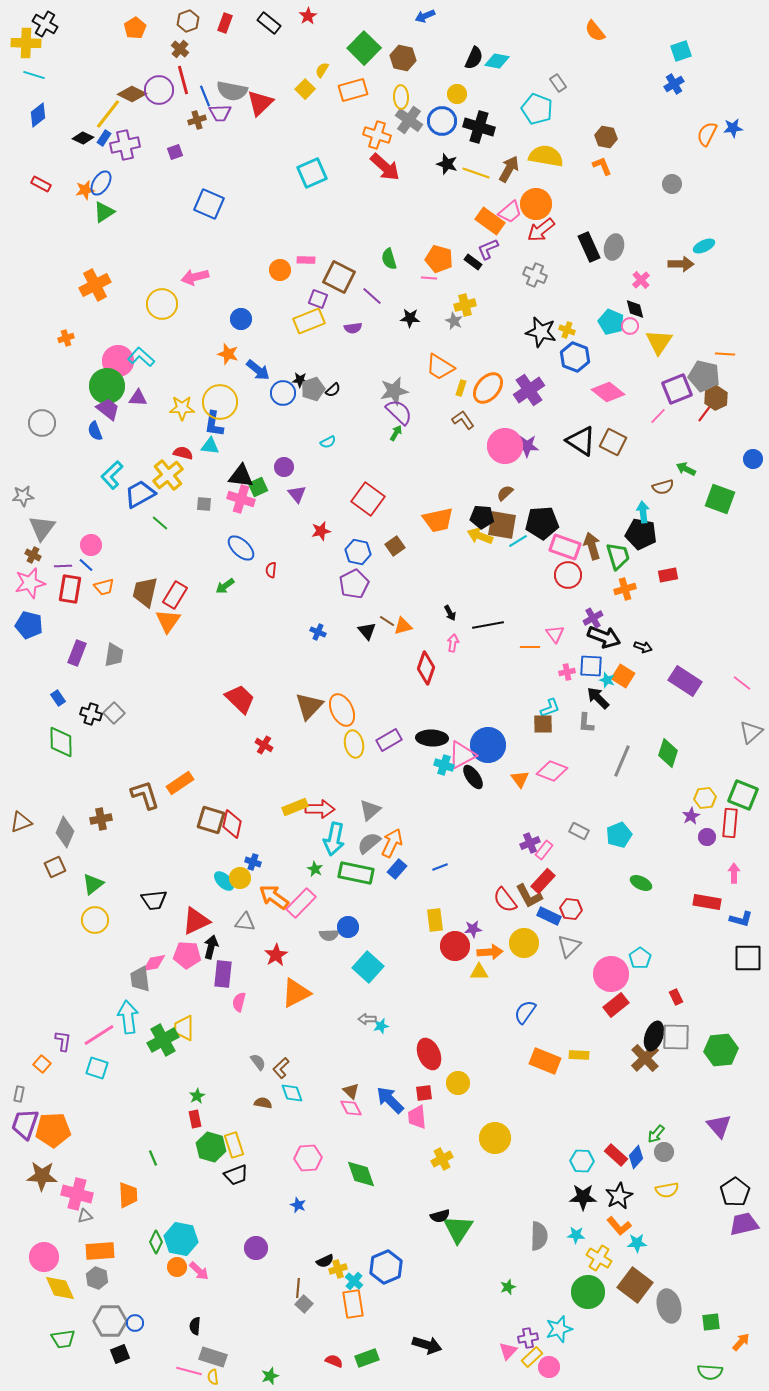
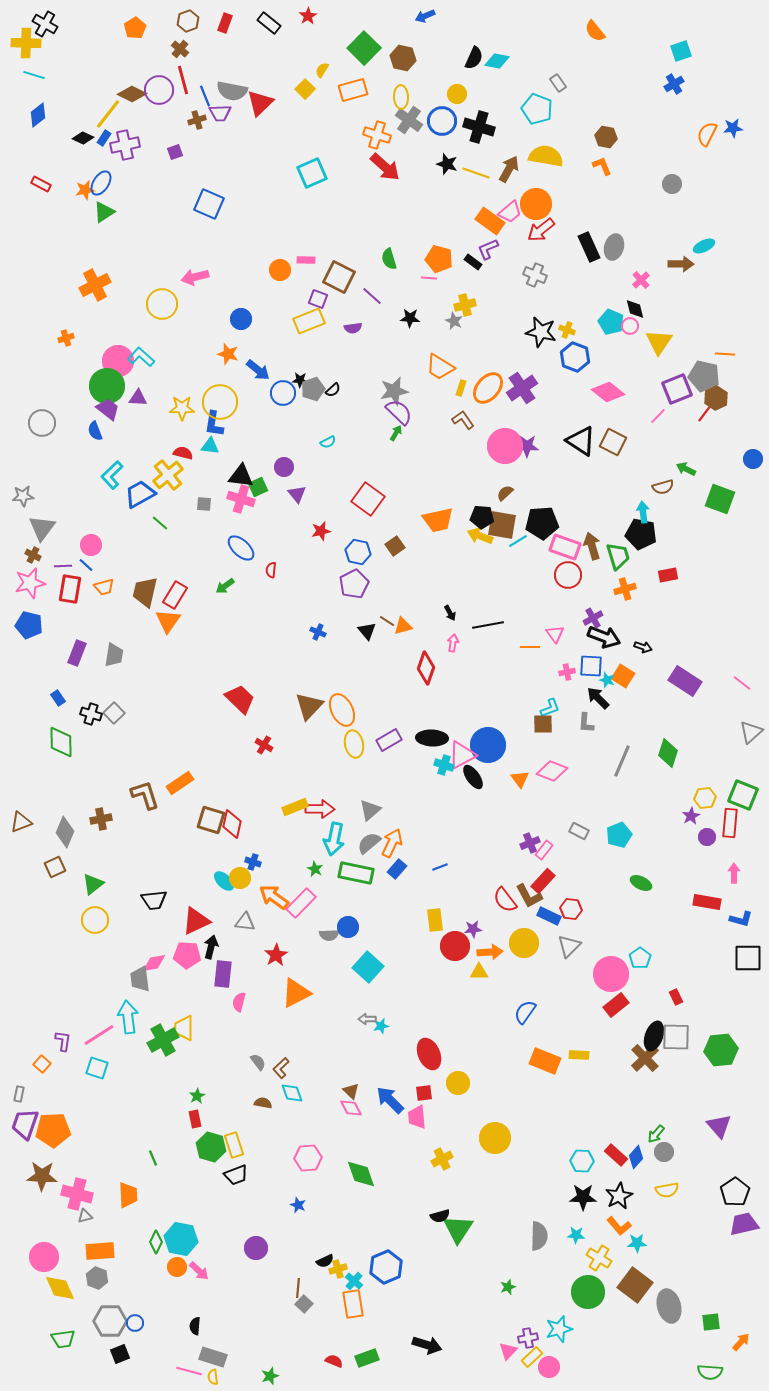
purple cross at (529, 390): moved 7 px left, 2 px up
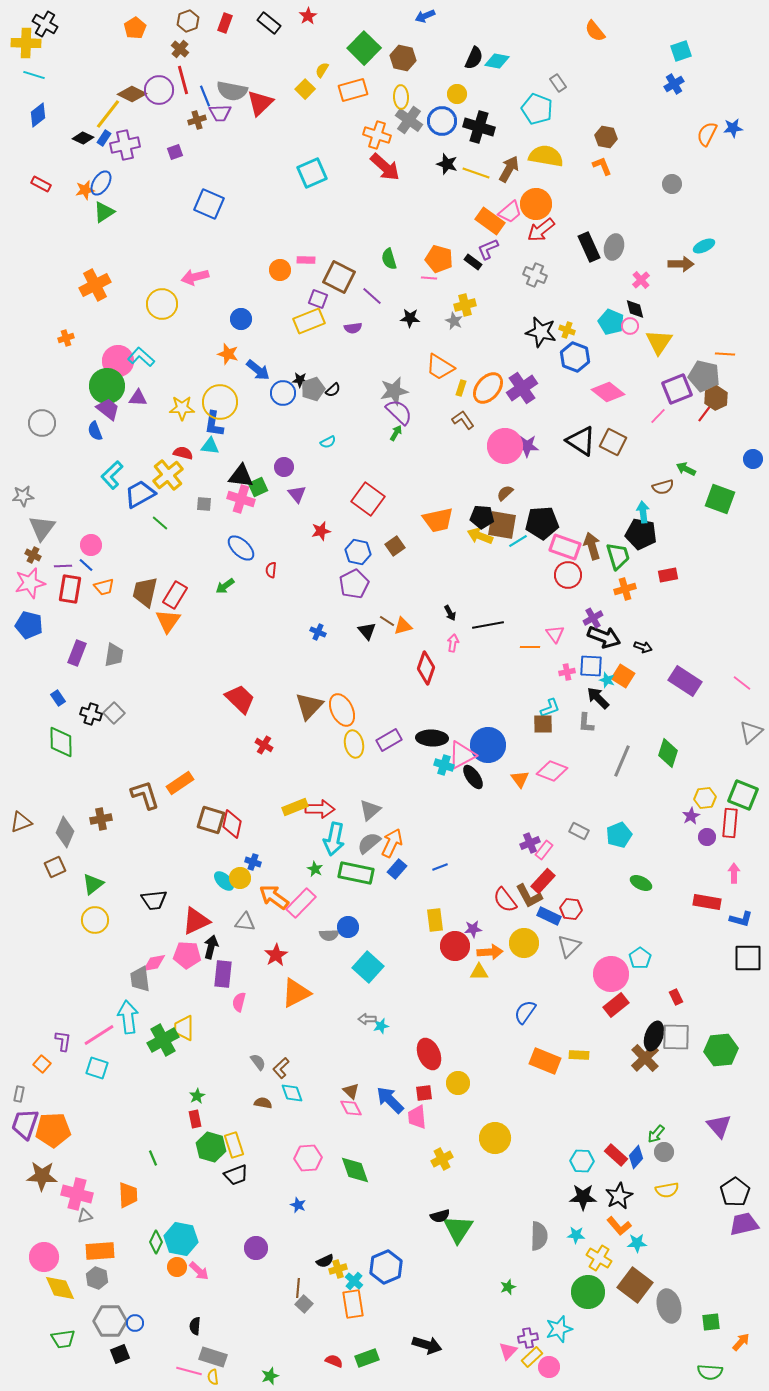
green diamond at (361, 1174): moved 6 px left, 4 px up
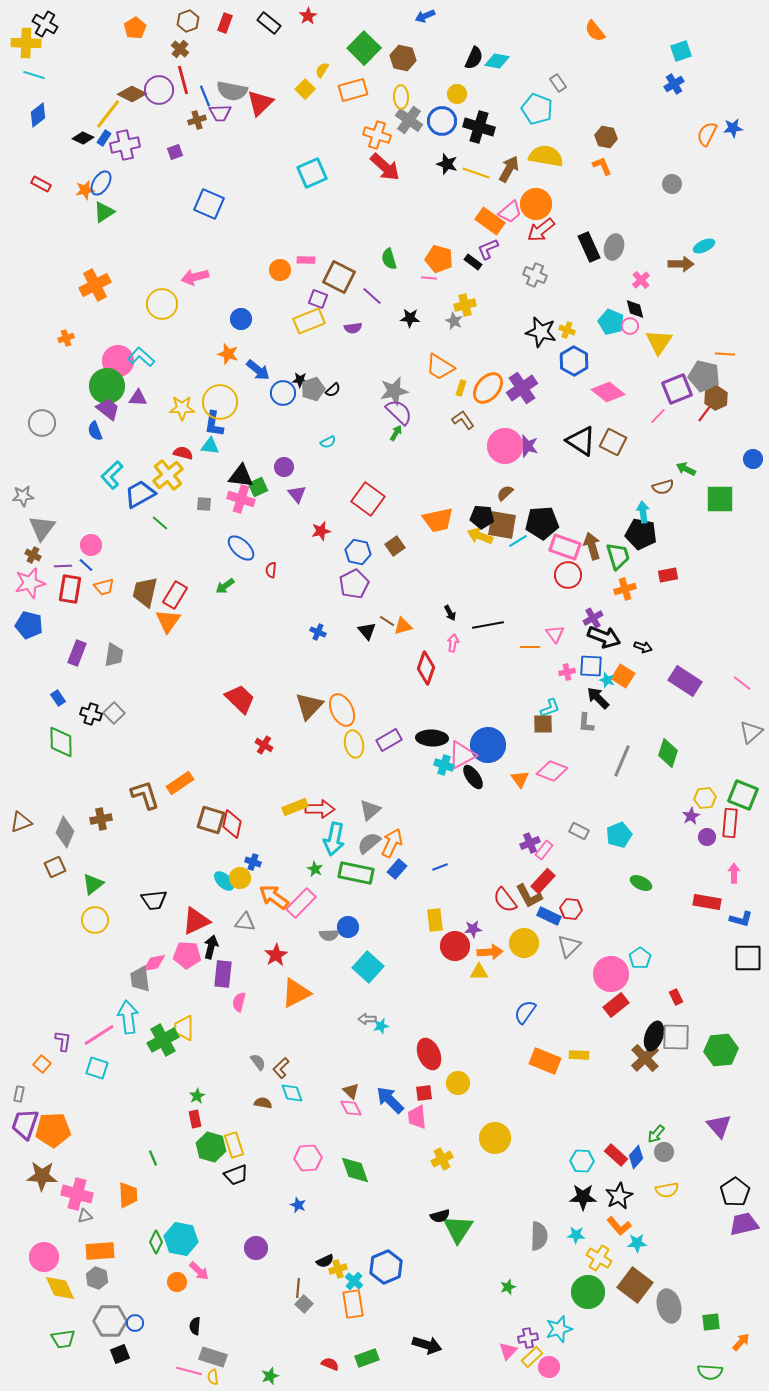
blue hexagon at (575, 357): moved 1 px left, 4 px down; rotated 8 degrees clockwise
purple star at (527, 446): rotated 15 degrees clockwise
green square at (720, 499): rotated 20 degrees counterclockwise
orange circle at (177, 1267): moved 15 px down
red semicircle at (334, 1361): moved 4 px left, 3 px down
